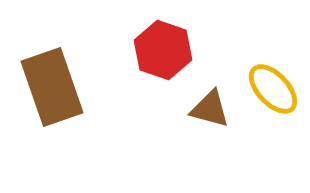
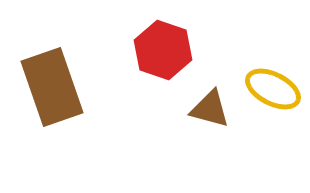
yellow ellipse: rotated 20 degrees counterclockwise
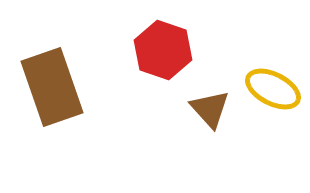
brown triangle: rotated 33 degrees clockwise
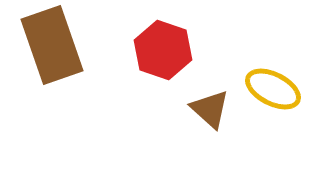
brown rectangle: moved 42 px up
brown triangle: rotated 6 degrees counterclockwise
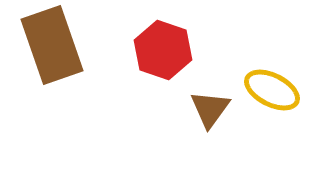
yellow ellipse: moved 1 px left, 1 px down
brown triangle: rotated 24 degrees clockwise
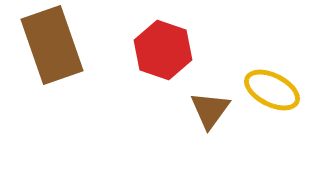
brown triangle: moved 1 px down
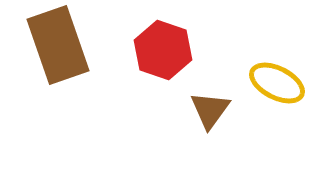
brown rectangle: moved 6 px right
yellow ellipse: moved 5 px right, 7 px up
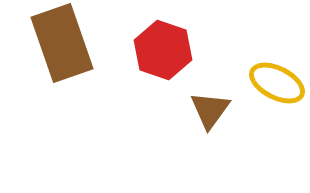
brown rectangle: moved 4 px right, 2 px up
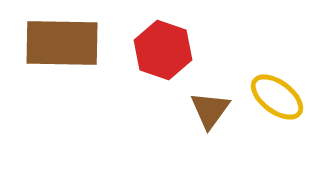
brown rectangle: rotated 70 degrees counterclockwise
yellow ellipse: moved 14 px down; rotated 10 degrees clockwise
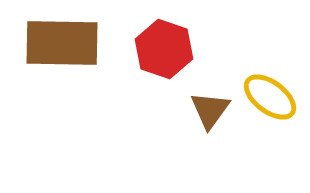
red hexagon: moved 1 px right, 1 px up
yellow ellipse: moved 7 px left
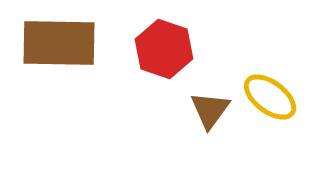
brown rectangle: moved 3 px left
